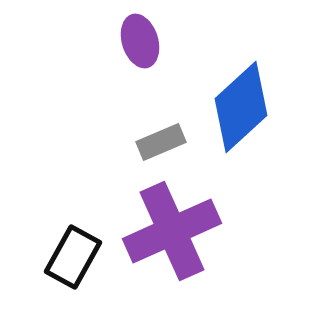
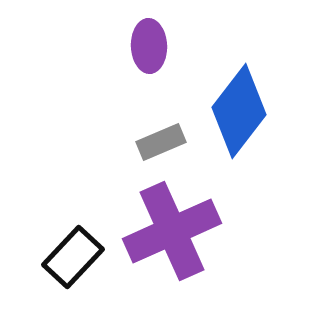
purple ellipse: moved 9 px right, 5 px down; rotated 15 degrees clockwise
blue diamond: moved 2 px left, 4 px down; rotated 10 degrees counterclockwise
black rectangle: rotated 14 degrees clockwise
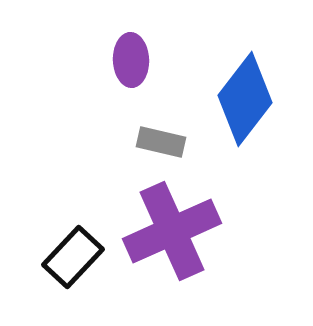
purple ellipse: moved 18 px left, 14 px down
blue diamond: moved 6 px right, 12 px up
gray rectangle: rotated 36 degrees clockwise
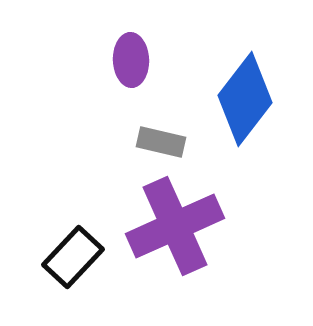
purple cross: moved 3 px right, 5 px up
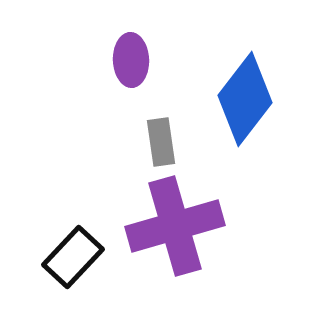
gray rectangle: rotated 69 degrees clockwise
purple cross: rotated 8 degrees clockwise
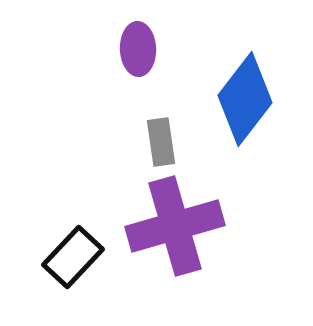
purple ellipse: moved 7 px right, 11 px up
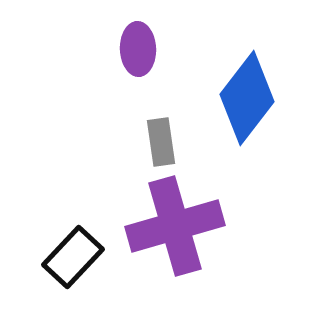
blue diamond: moved 2 px right, 1 px up
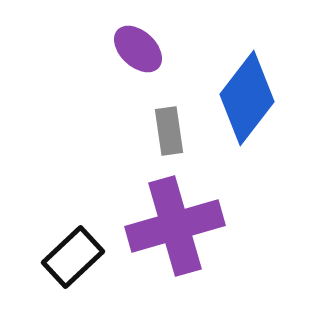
purple ellipse: rotated 45 degrees counterclockwise
gray rectangle: moved 8 px right, 11 px up
black rectangle: rotated 4 degrees clockwise
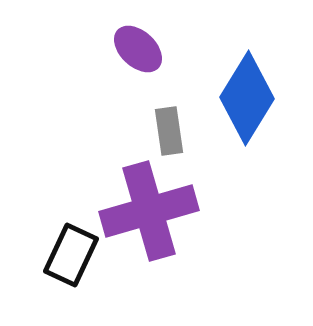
blue diamond: rotated 6 degrees counterclockwise
purple cross: moved 26 px left, 15 px up
black rectangle: moved 2 px left, 2 px up; rotated 22 degrees counterclockwise
